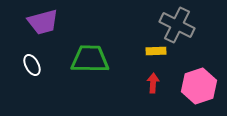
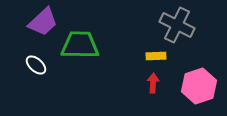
purple trapezoid: rotated 28 degrees counterclockwise
yellow rectangle: moved 5 px down
green trapezoid: moved 10 px left, 14 px up
white ellipse: moved 4 px right; rotated 20 degrees counterclockwise
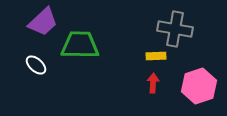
gray cross: moved 2 px left, 4 px down; rotated 16 degrees counterclockwise
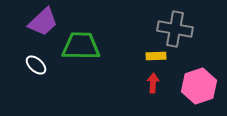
green trapezoid: moved 1 px right, 1 px down
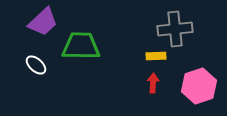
gray cross: rotated 16 degrees counterclockwise
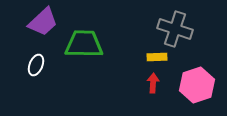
gray cross: rotated 24 degrees clockwise
green trapezoid: moved 3 px right, 2 px up
yellow rectangle: moved 1 px right, 1 px down
white ellipse: rotated 70 degrees clockwise
pink hexagon: moved 2 px left, 1 px up
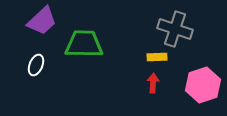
purple trapezoid: moved 1 px left, 1 px up
pink hexagon: moved 6 px right
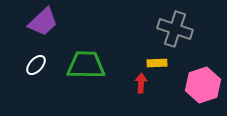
purple trapezoid: moved 1 px right, 1 px down
green trapezoid: moved 2 px right, 21 px down
yellow rectangle: moved 6 px down
white ellipse: rotated 20 degrees clockwise
red arrow: moved 12 px left
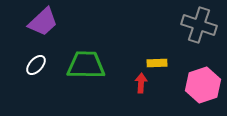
gray cross: moved 24 px right, 4 px up
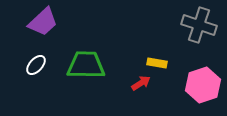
yellow rectangle: rotated 12 degrees clockwise
red arrow: rotated 54 degrees clockwise
